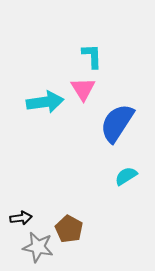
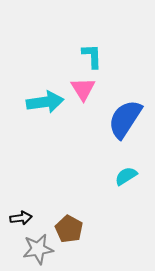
blue semicircle: moved 8 px right, 4 px up
gray star: moved 2 px down; rotated 20 degrees counterclockwise
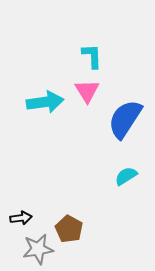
pink triangle: moved 4 px right, 2 px down
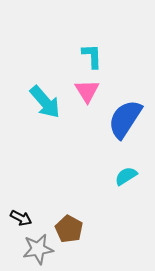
cyan arrow: rotated 57 degrees clockwise
black arrow: rotated 35 degrees clockwise
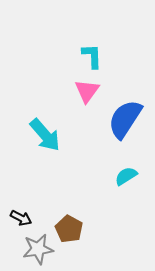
pink triangle: rotated 8 degrees clockwise
cyan arrow: moved 33 px down
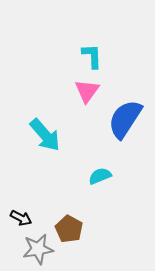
cyan semicircle: moved 26 px left; rotated 10 degrees clockwise
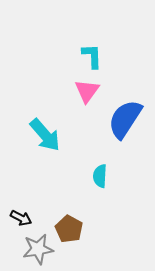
cyan semicircle: rotated 65 degrees counterclockwise
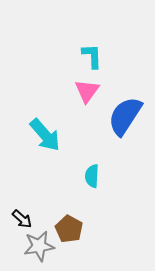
blue semicircle: moved 3 px up
cyan semicircle: moved 8 px left
black arrow: moved 1 px right, 1 px down; rotated 15 degrees clockwise
gray star: moved 1 px right, 3 px up
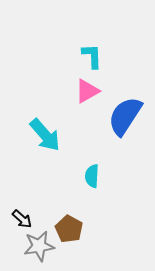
pink triangle: rotated 24 degrees clockwise
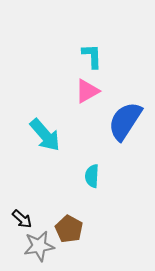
blue semicircle: moved 5 px down
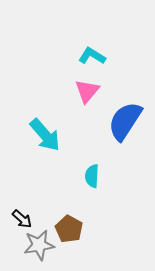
cyan L-shape: rotated 56 degrees counterclockwise
pink triangle: rotated 20 degrees counterclockwise
gray star: moved 1 px up
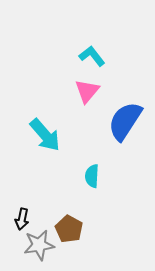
cyan L-shape: rotated 20 degrees clockwise
black arrow: rotated 60 degrees clockwise
